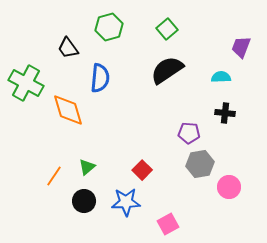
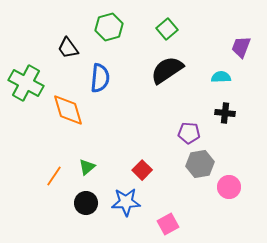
black circle: moved 2 px right, 2 px down
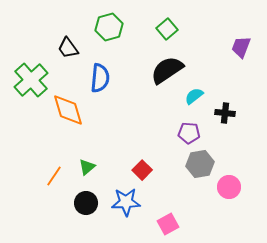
cyan semicircle: moved 27 px left, 19 px down; rotated 36 degrees counterclockwise
green cross: moved 5 px right, 3 px up; rotated 20 degrees clockwise
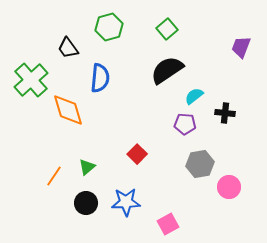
purple pentagon: moved 4 px left, 9 px up
red square: moved 5 px left, 16 px up
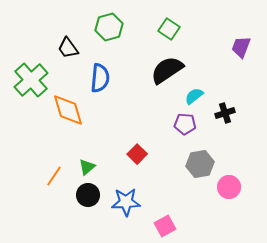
green square: moved 2 px right; rotated 15 degrees counterclockwise
black cross: rotated 24 degrees counterclockwise
black circle: moved 2 px right, 8 px up
pink square: moved 3 px left, 2 px down
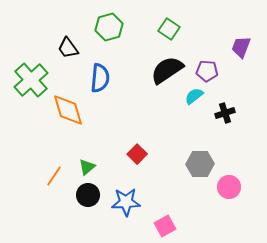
purple pentagon: moved 22 px right, 53 px up
gray hexagon: rotated 8 degrees clockwise
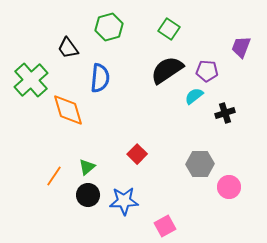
blue star: moved 2 px left, 1 px up
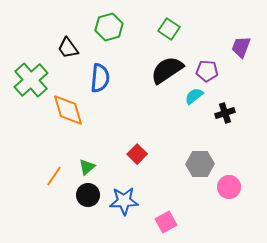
pink square: moved 1 px right, 4 px up
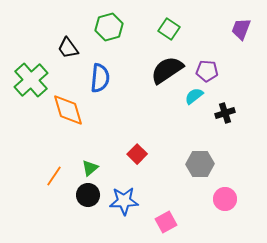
purple trapezoid: moved 18 px up
green triangle: moved 3 px right, 1 px down
pink circle: moved 4 px left, 12 px down
